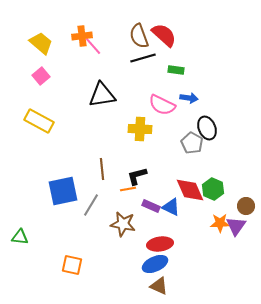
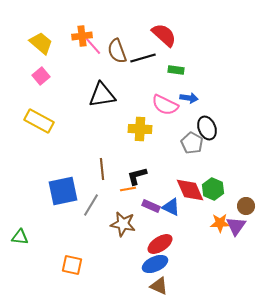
brown semicircle: moved 22 px left, 15 px down
pink semicircle: moved 3 px right
red ellipse: rotated 25 degrees counterclockwise
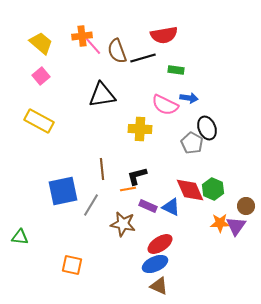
red semicircle: rotated 128 degrees clockwise
purple rectangle: moved 3 px left
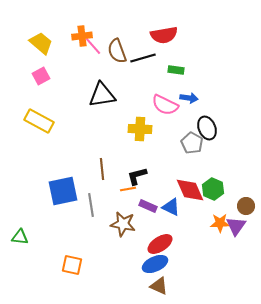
pink square: rotated 12 degrees clockwise
gray line: rotated 40 degrees counterclockwise
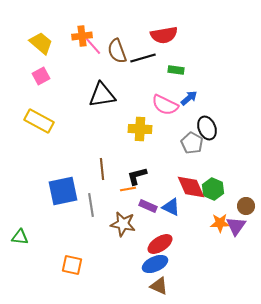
blue arrow: rotated 48 degrees counterclockwise
red diamond: moved 1 px right, 3 px up
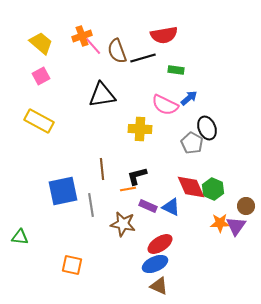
orange cross: rotated 12 degrees counterclockwise
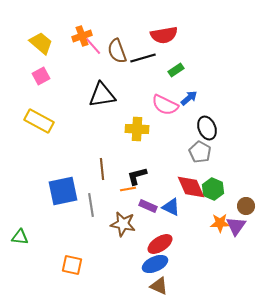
green rectangle: rotated 42 degrees counterclockwise
yellow cross: moved 3 px left
gray pentagon: moved 8 px right, 9 px down
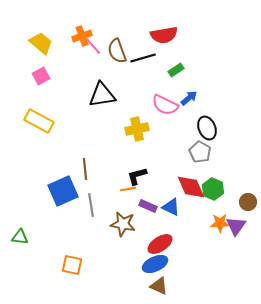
yellow cross: rotated 15 degrees counterclockwise
brown line: moved 17 px left
blue square: rotated 12 degrees counterclockwise
brown circle: moved 2 px right, 4 px up
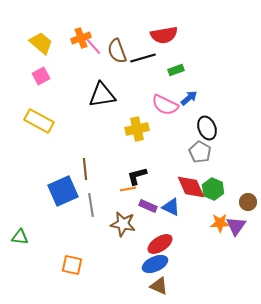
orange cross: moved 1 px left, 2 px down
green rectangle: rotated 14 degrees clockwise
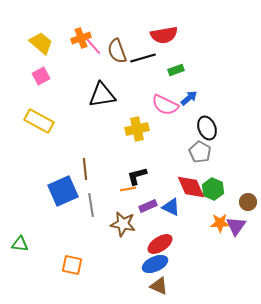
purple rectangle: rotated 48 degrees counterclockwise
green triangle: moved 7 px down
